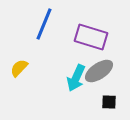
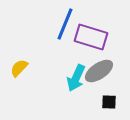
blue line: moved 21 px right
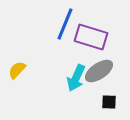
yellow semicircle: moved 2 px left, 2 px down
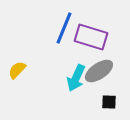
blue line: moved 1 px left, 4 px down
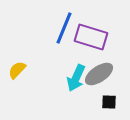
gray ellipse: moved 3 px down
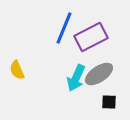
purple rectangle: rotated 44 degrees counterclockwise
yellow semicircle: rotated 66 degrees counterclockwise
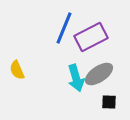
cyan arrow: rotated 40 degrees counterclockwise
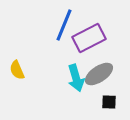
blue line: moved 3 px up
purple rectangle: moved 2 px left, 1 px down
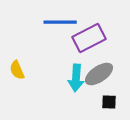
blue line: moved 4 px left, 3 px up; rotated 68 degrees clockwise
cyan arrow: rotated 20 degrees clockwise
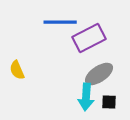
cyan arrow: moved 10 px right, 19 px down
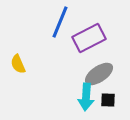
blue line: rotated 68 degrees counterclockwise
yellow semicircle: moved 1 px right, 6 px up
black square: moved 1 px left, 2 px up
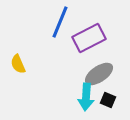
black square: rotated 21 degrees clockwise
